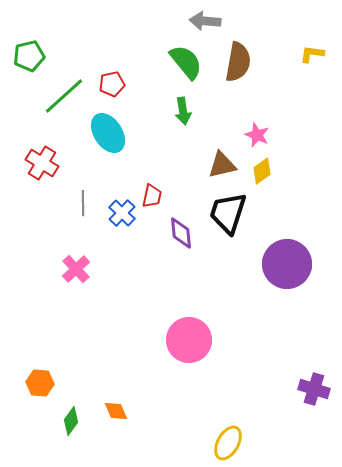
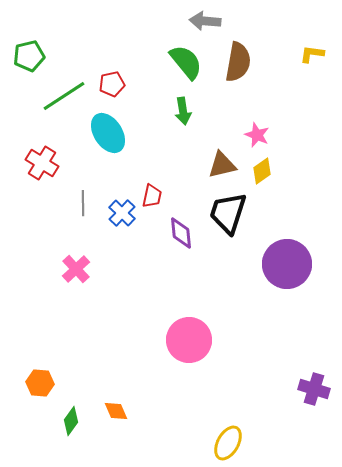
green line: rotated 9 degrees clockwise
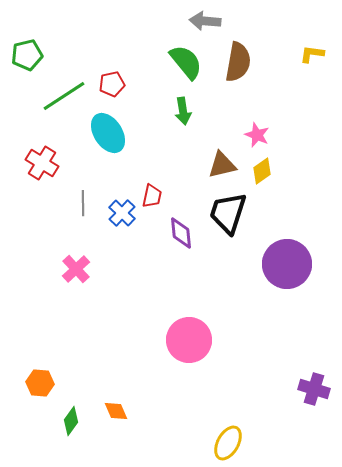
green pentagon: moved 2 px left, 1 px up
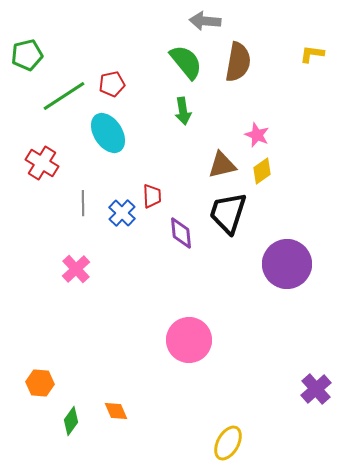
red trapezoid: rotated 15 degrees counterclockwise
purple cross: moved 2 px right; rotated 32 degrees clockwise
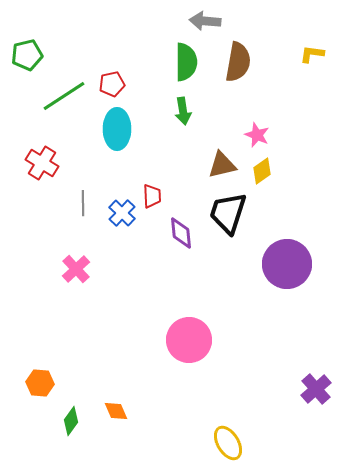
green semicircle: rotated 39 degrees clockwise
cyan ellipse: moved 9 px right, 4 px up; rotated 33 degrees clockwise
yellow ellipse: rotated 60 degrees counterclockwise
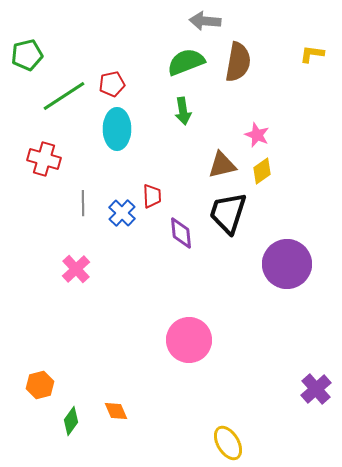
green semicircle: rotated 111 degrees counterclockwise
red cross: moved 2 px right, 4 px up; rotated 16 degrees counterclockwise
orange hexagon: moved 2 px down; rotated 20 degrees counterclockwise
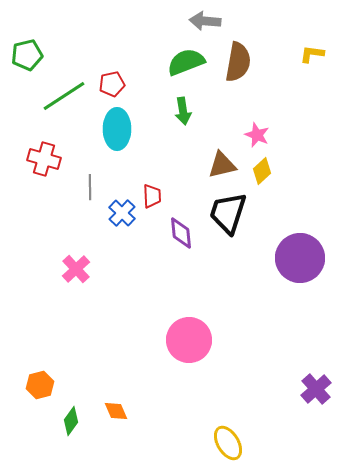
yellow diamond: rotated 8 degrees counterclockwise
gray line: moved 7 px right, 16 px up
purple circle: moved 13 px right, 6 px up
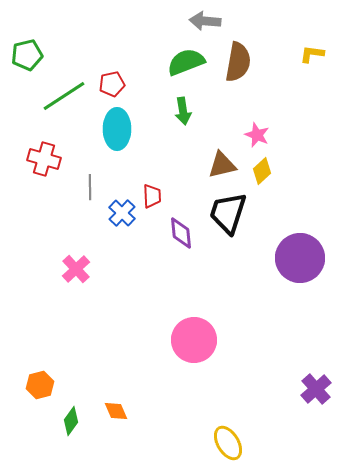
pink circle: moved 5 px right
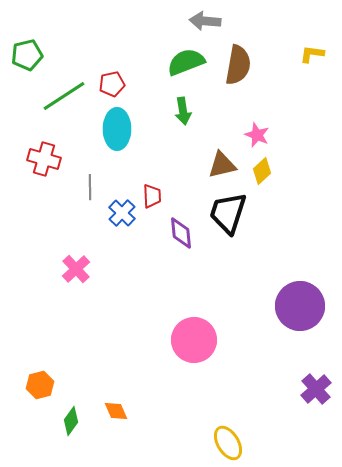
brown semicircle: moved 3 px down
purple circle: moved 48 px down
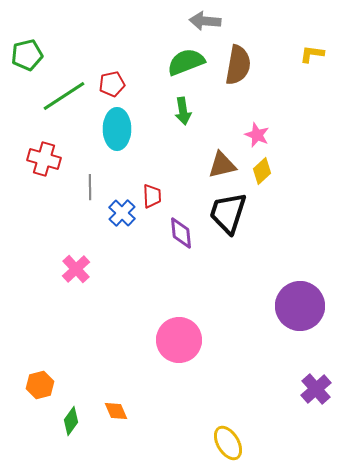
pink circle: moved 15 px left
